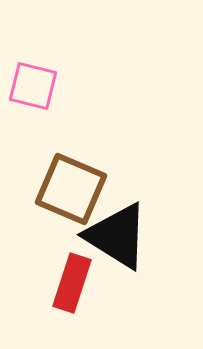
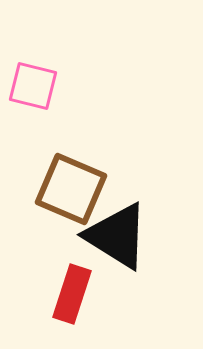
red rectangle: moved 11 px down
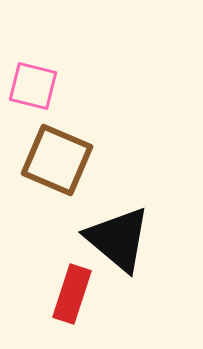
brown square: moved 14 px left, 29 px up
black triangle: moved 1 px right, 3 px down; rotated 8 degrees clockwise
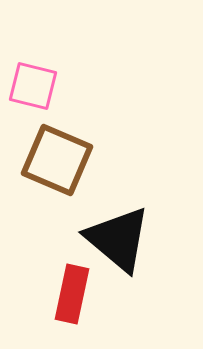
red rectangle: rotated 6 degrees counterclockwise
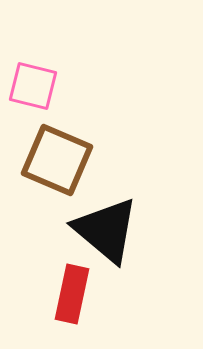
black triangle: moved 12 px left, 9 px up
